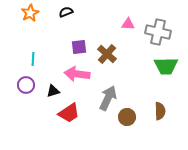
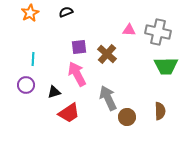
pink triangle: moved 1 px right, 6 px down
pink arrow: rotated 55 degrees clockwise
black triangle: moved 1 px right, 1 px down
gray arrow: rotated 50 degrees counterclockwise
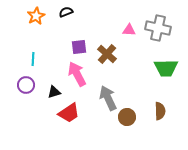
orange star: moved 6 px right, 3 px down
gray cross: moved 4 px up
green trapezoid: moved 2 px down
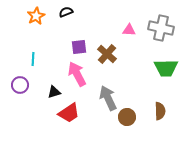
gray cross: moved 3 px right
purple circle: moved 6 px left
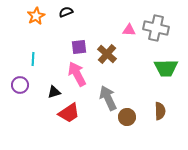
gray cross: moved 5 px left
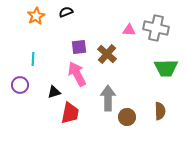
gray arrow: rotated 25 degrees clockwise
red trapezoid: moved 1 px right; rotated 45 degrees counterclockwise
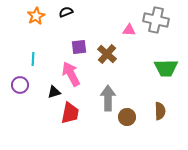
gray cross: moved 8 px up
pink arrow: moved 6 px left
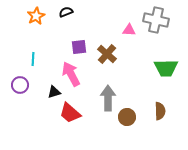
red trapezoid: rotated 120 degrees clockwise
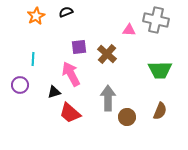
green trapezoid: moved 6 px left, 2 px down
brown semicircle: rotated 24 degrees clockwise
